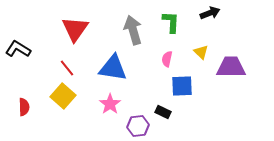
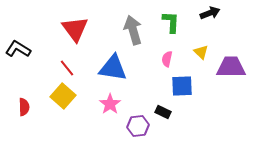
red triangle: rotated 12 degrees counterclockwise
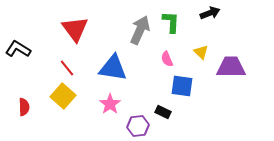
gray arrow: moved 7 px right; rotated 40 degrees clockwise
pink semicircle: rotated 35 degrees counterclockwise
blue square: rotated 10 degrees clockwise
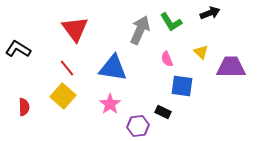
green L-shape: rotated 145 degrees clockwise
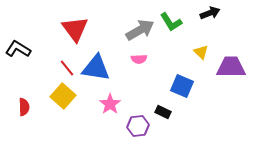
gray arrow: rotated 36 degrees clockwise
pink semicircle: moved 28 px left; rotated 70 degrees counterclockwise
blue triangle: moved 17 px left
blue square: rotated 15 degrees clockwise
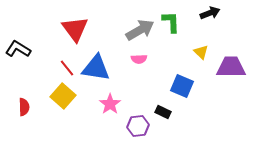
green L-shape: rotated 150 degrees counterclockwise
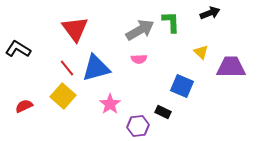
blue triangle: rotated 24 degrees counterclockwise
red semicircle: moved 1 px up; rotated 114 degrees counterclockwise
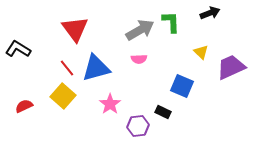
purple trapezoid: rotated 24 degrees counterclockwise
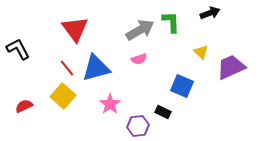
black L-shape: rotated 30 degrees clockwise
pink semicircle: rotated 14 degrees counterclockwise
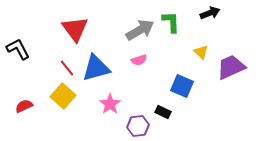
pink semicircle: moved 1 px down
